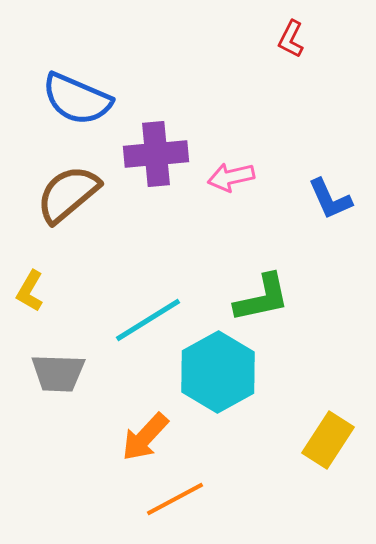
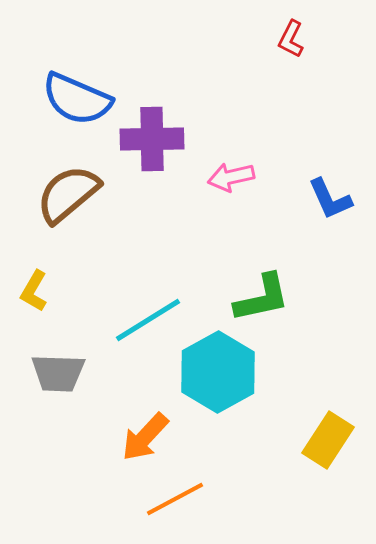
purple cross: moved 4 px left, 15 px up; rotated 4 degrees clockwise
yellow L-shape: moved 4 px right
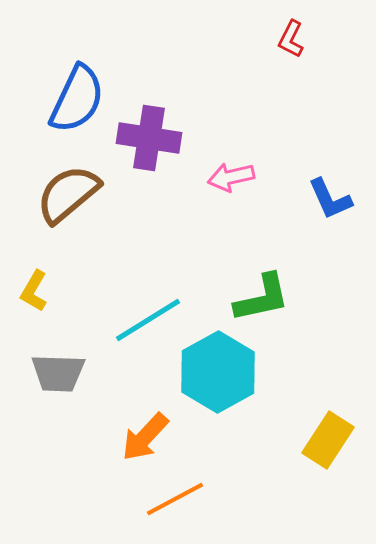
blue semicircle: rotated 88 degrees counterclockwise
purple cross: moved 3 px left, 1 px up; rotated 10 degrees clockwise
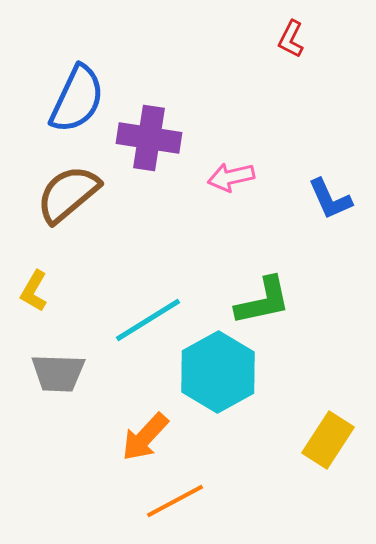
green L-shape: moved 1 px right, 3 px down
orange line: moved 2 px down
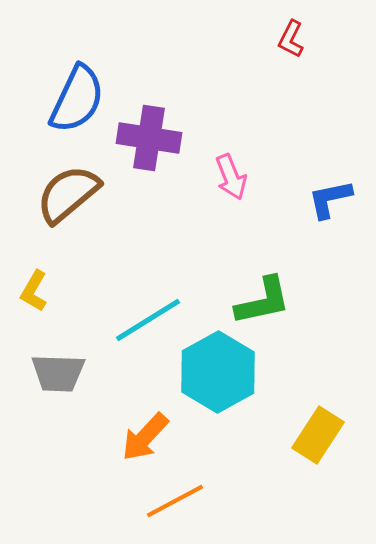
pink arrow: rotated 99 degrees counterclockwise
blue L-shape: rotated 102 degrees clockwise
yellow rectangle: moved 10 px left, 5 px up
